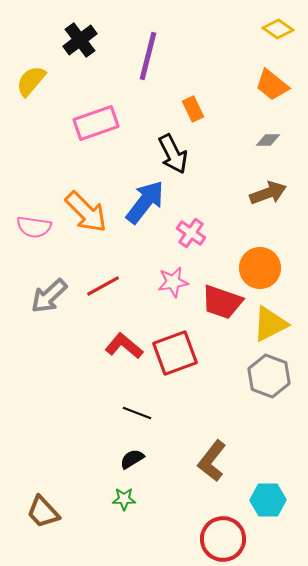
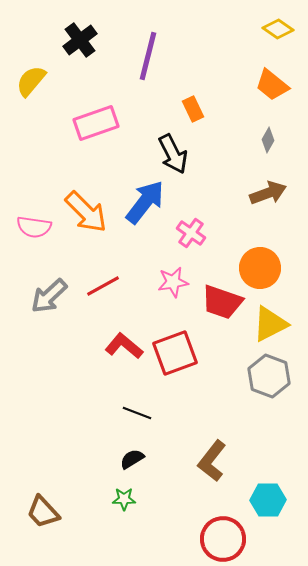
gray diamond: rotated 60 degrees counterclockwise
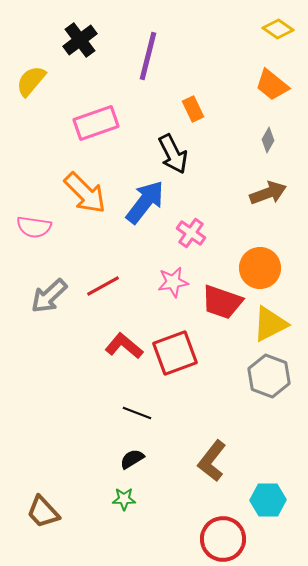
orange arrow: moved 1 px left, 19 px up
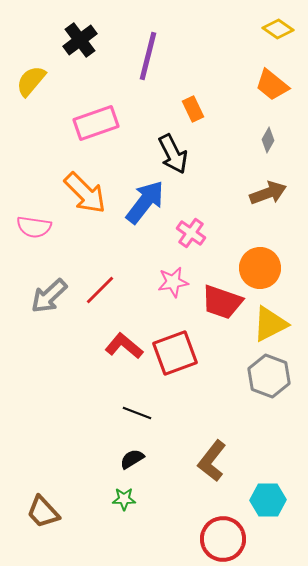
red line: moved 3 px left, 4 px down; rotated 16 degrees counterclockwise
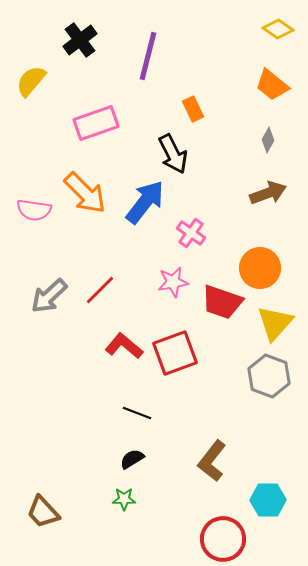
pink semicircle: moved 17 px up
yellow triangle: moved 5 px right, 1 px up; rotated 21 degrees counterclockwise
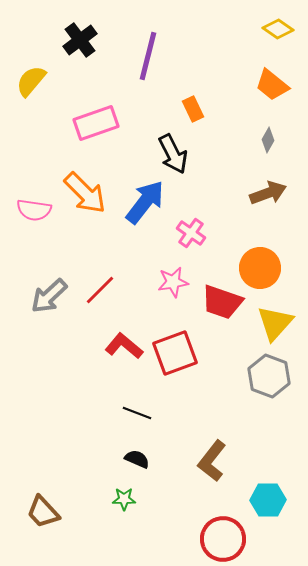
black semicircle: moved 5 px right; rotated 55 degrees clockwise
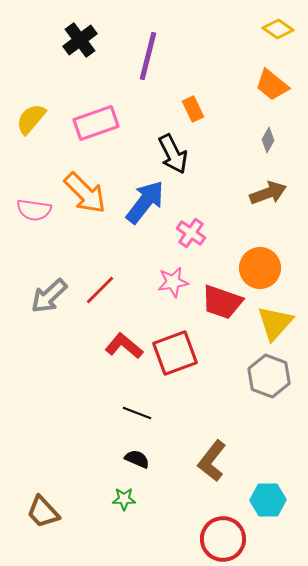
yellow semicircle: moved 38 px down
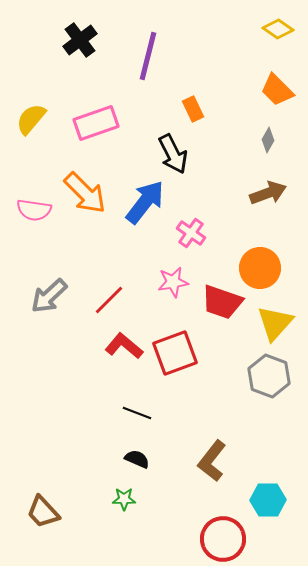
orange trapezoid: moved 5 px right, 5 px down; rotated 6 degrees clockwise
red line: moved 9 px right, 10 px down
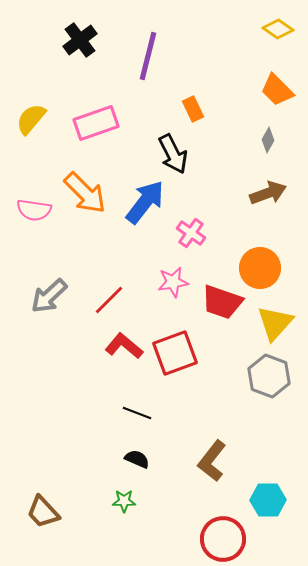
green star: moved 2 px down
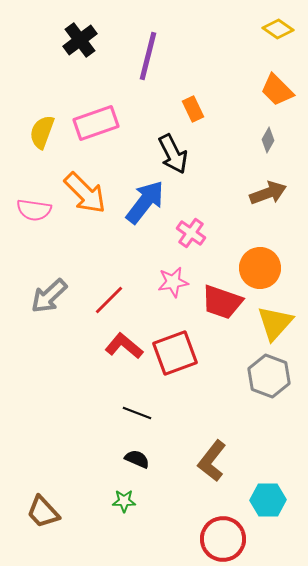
yellow semicircle: moved 11 px right, 13 px down; rotated 20 degrees counterclockwise
